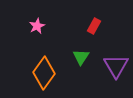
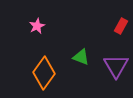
red rectangle: moved 27 px right
green triangle: rotated 42 degrees counterclockwise
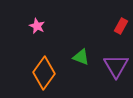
pink star: rotated 21 degrees counterclockwise
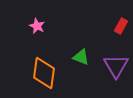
orange diamond: rotated 28 degrees counterclockwise
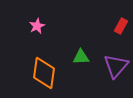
pink star: rotated 21 degrees clockwise
green triangle: rotated 24 degrees counterclockwise
purple triangle: rotated 12 degrees clockwise
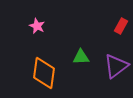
pink star: rotated 21 degrees counterclockwise
purple triangle: rotated 12 degrees clockwise
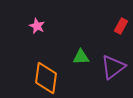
purple triangle: moved 3 px left, 1 px down
orange diamond: moved 2 px right, 5 px down
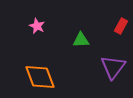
green triangle: moved 17 px up
purple triangle: rotated 16 degrees counterclockwise
orange diamond: moved 6 px left, 1 px up; rotated 28 degrees counterclockwise
